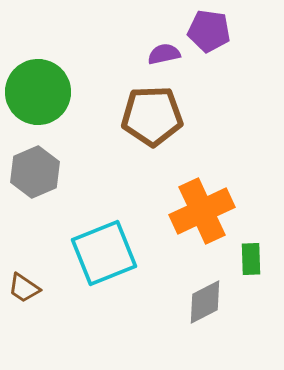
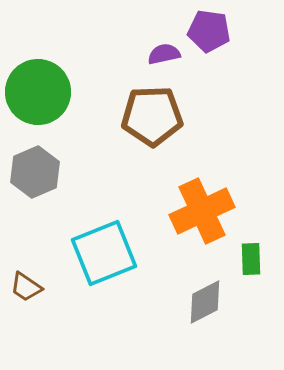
brown trapezoid: moved 2 px right, 1 px up
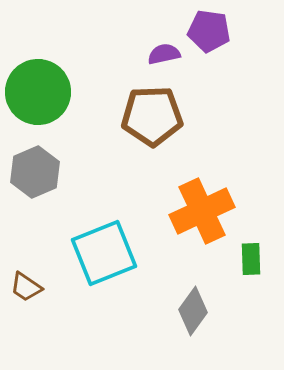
gray diamond: moved 12 px left, 9 px down; rotated 27 degrees counterclockwise
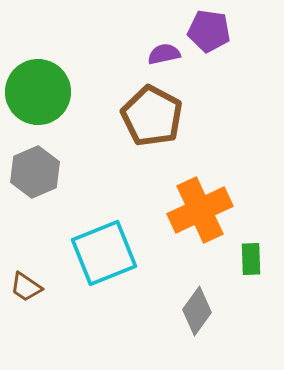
brown pentagon: rotated 30 degrees clockwise
orange cross: moved 2 px left, 1 px up
gray diamond: moved 4 px right
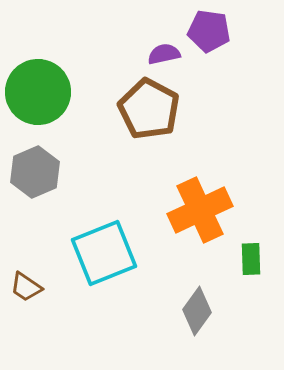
brown pentagon: moved 3 px left, 7 px up
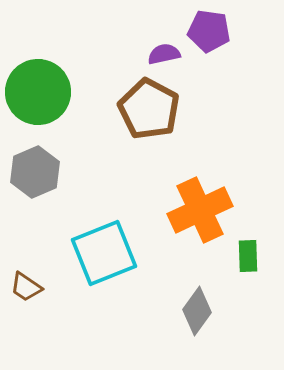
green rectangle: moved 3 px left, 3 px up
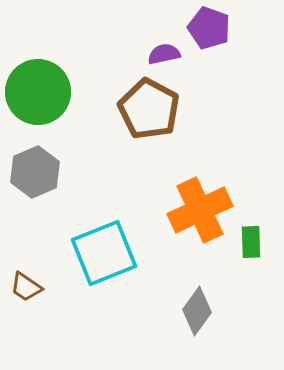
purple pentagon: moved 3 px up; rotated 12 degrees clockwise
green rectangle: moved 3 px right, 14 px up
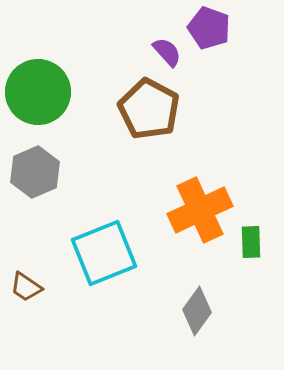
purple semicircle: moved 3 px right, 2 px up; rotated 60 degrees clockwise
